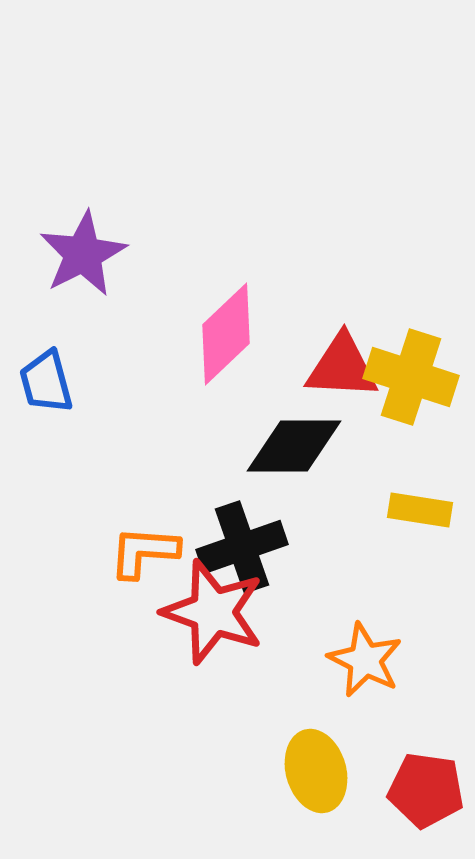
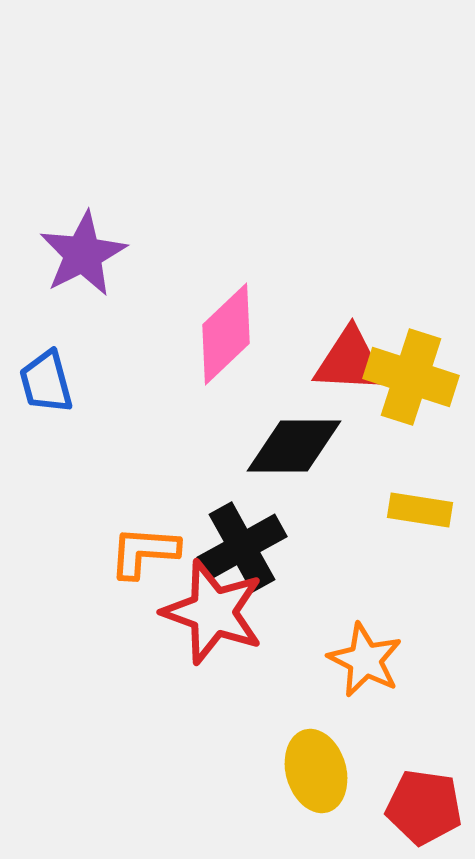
red triangle: moved 8 px right, 6 px up
black cross: rotated 10 degrees counterclockwise
red pentagon: moved 2 px left, 17 px down
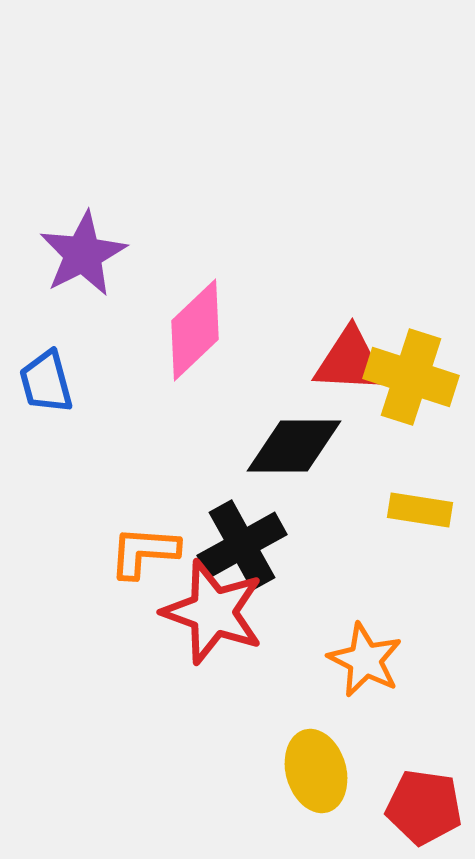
pink diamond: moved 31 px left, 4 px up
black cross: moved 2 px up
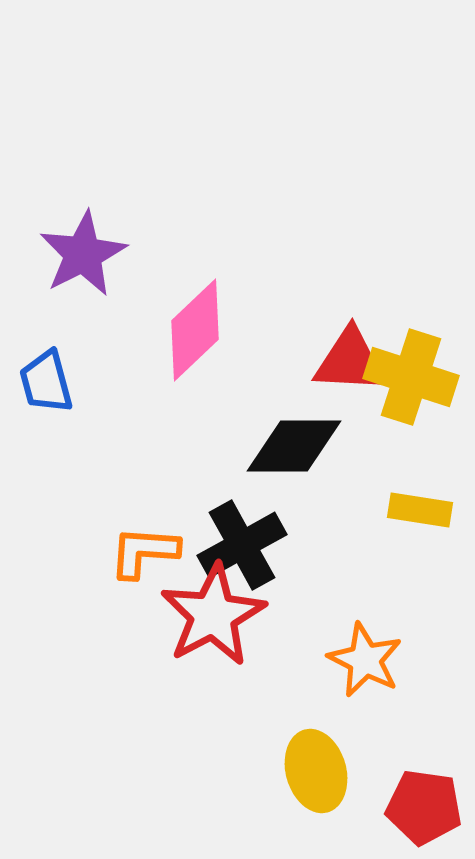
red star: moved 3 px down; rotated 24 degrees clockwise
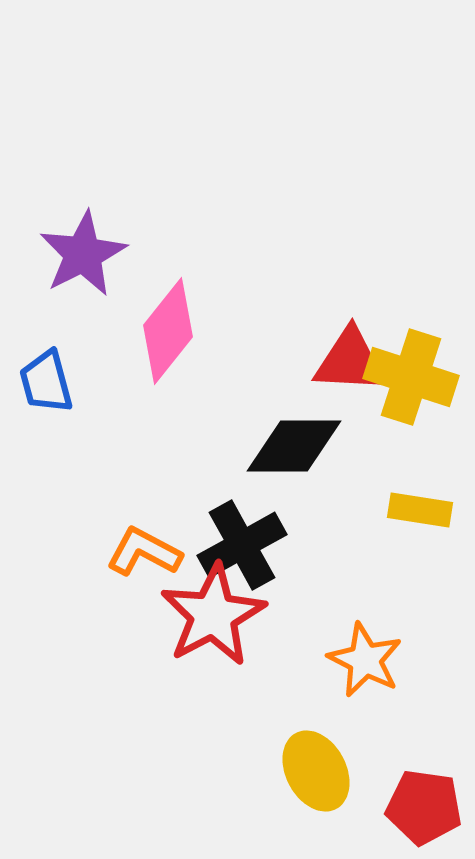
pink diamond: moved 27 px left, 1 px down; rotated 8 degrees counterclockwise
orange L-shape: rotated 24 degrees clockwise
yellow ellipse: rotated 12 degrees counterclockwise
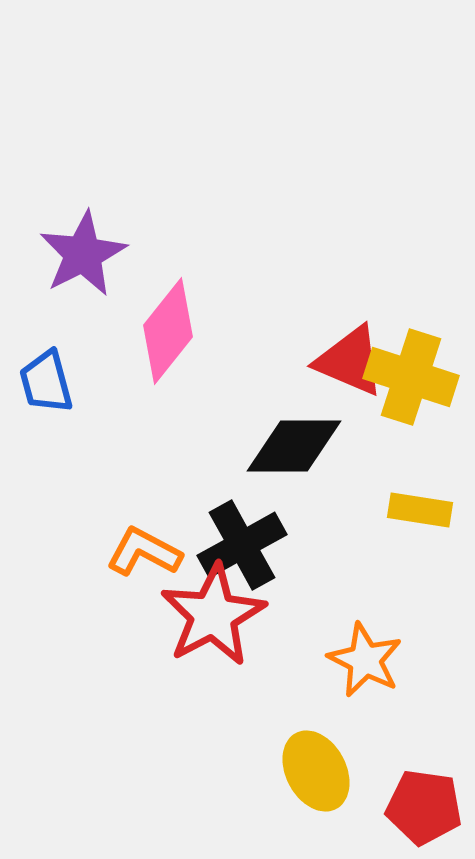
red triangle: rotated 20 degrees clockwise
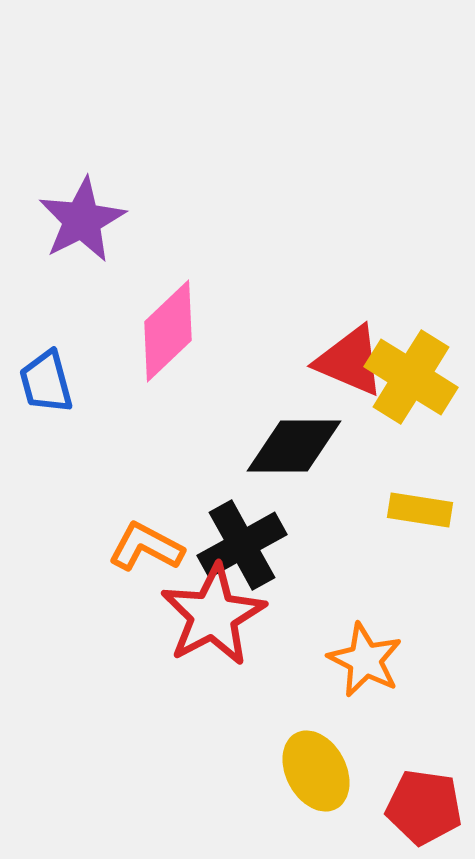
purple star: moved 1 px left, 34 px up
pink diamond: rotated 8 degrees clockwise
yellow cross: rotated 14 degrees clockwise
orange L-shape: moved 2 px right, 5 px up
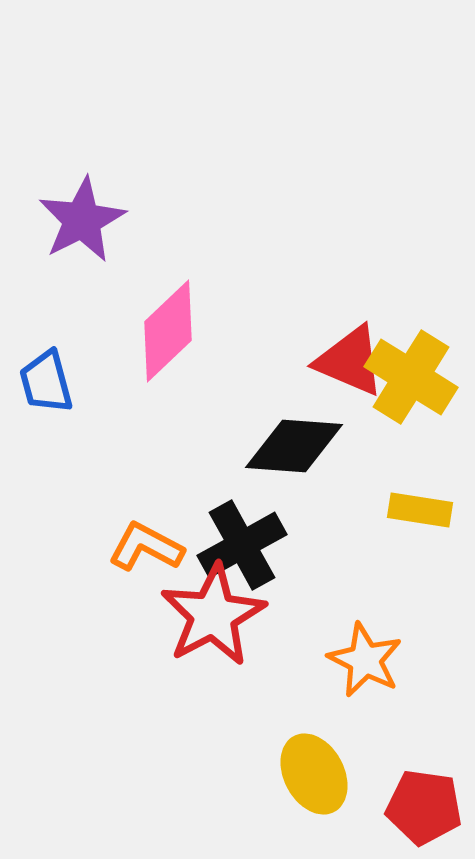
black diamond: rotated 4 degrees clockwise
yellow ellipse: moved 2 px left, 3 px down
